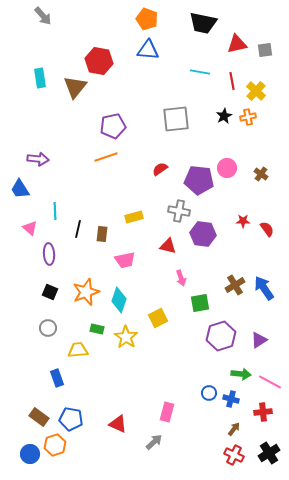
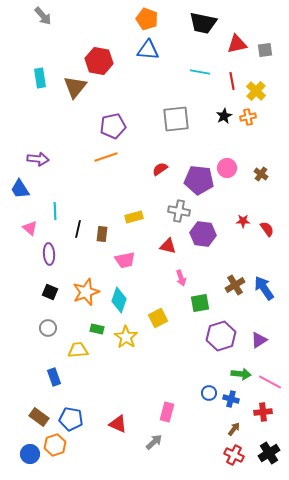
blue rectangle at (57, 378): moved 3 px left, 1 px up
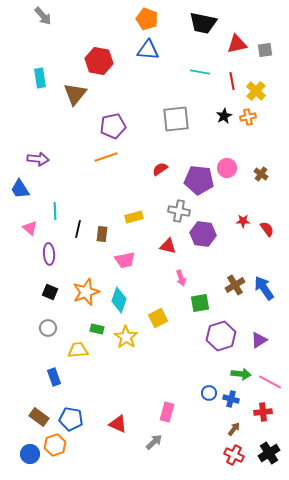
brown triangle at (75, 87): moved 7 px down
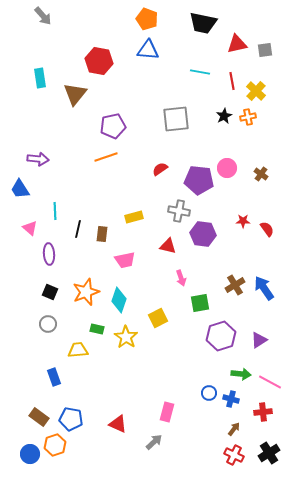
gray circle at (48, 328): moved 4 px up
